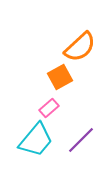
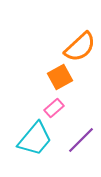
pink rectangle: moved 5 px right
cyan trapezoid: moved 1 px left, 1 px up
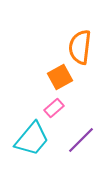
orange semicircle: rotated 140 degrees clockwise
cyan trapezoid: moved 3 px left
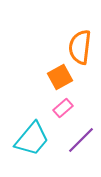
pink rectangle: moved 9 px right
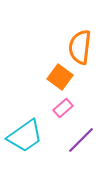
orange square: rotated 25 degrees counterclockwise
cyan trapezoid: moved 7 px left, 3 px up; rotated 15 degrees clockwise
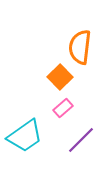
orange square: rotated 10 degrees clockwise
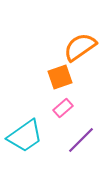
orange semicircle: rotated 48 degrees clockwise
orange square: rotated 25 degrees clockwise
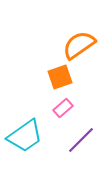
orange semicircle: moved 1 px left, 2 px up
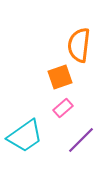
orange semicircle: rotated 48 degrees counterclockwise
